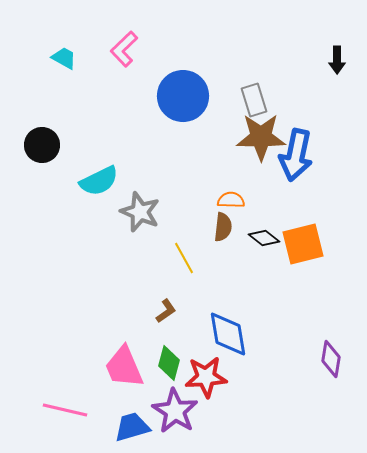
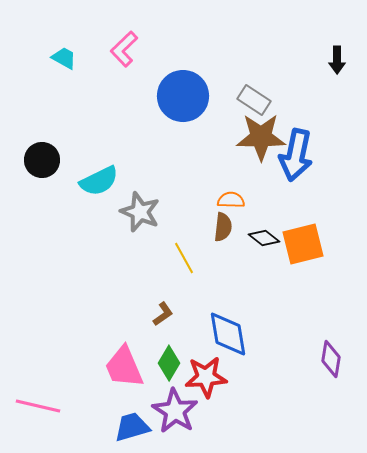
gray rectangle: rotated 40 degrees counterclockwise
black circle: moved 15 px down
brown L-shape: moved 3 px left, 3 px down
green diamond: rotated 16 degrees clockwise
pink line: moved 27 px left, 4 px up
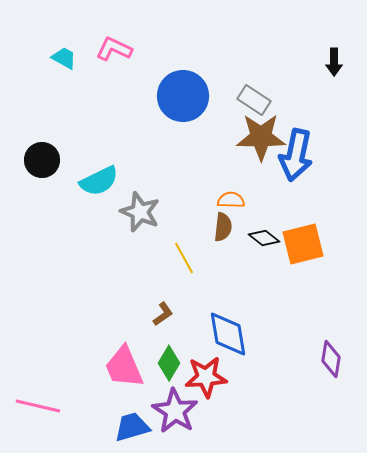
pink L-shape: moved 10 px left; rotated 69 degrees clockwise
black arrow: moved 3 px left, 2 px down
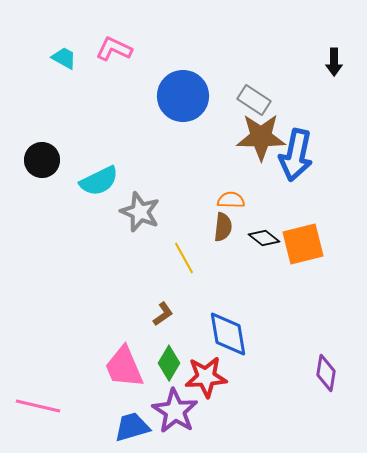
purple diamond: moved 5 px left, 14 px down
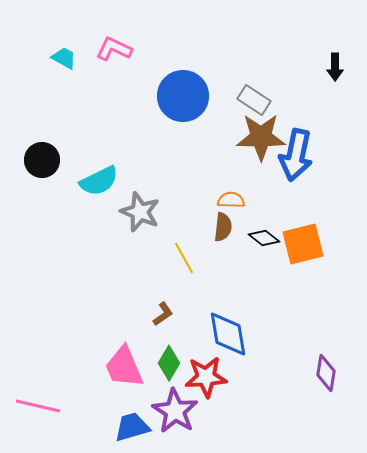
black arrow: moved 1 px right, 5 px down
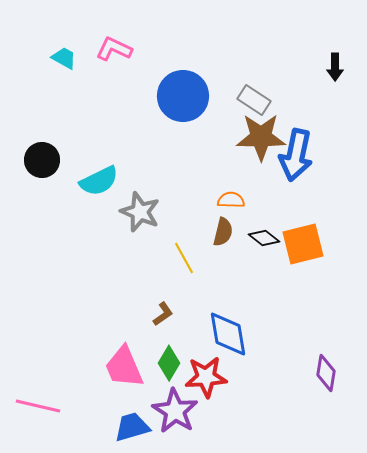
brown semicircle: moved 5 px down; rotated 8 degrees clockwise
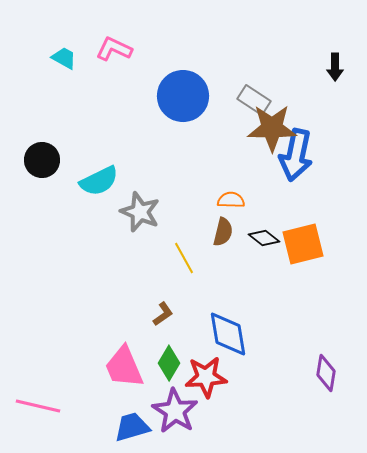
brown star: moved 11 px right, 9 px up
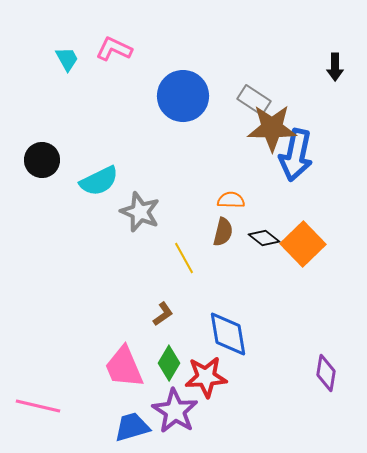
cyan trapezoid: moved 3 px right, 1 px down; rotated 32 degrees clockwise
orange square: rotated 30 degrees counterclockwise
